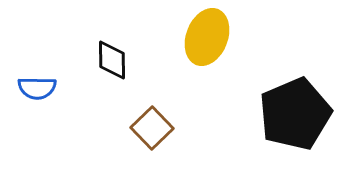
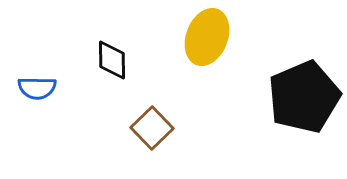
black pentagon: moved 9 px right, 17 px up
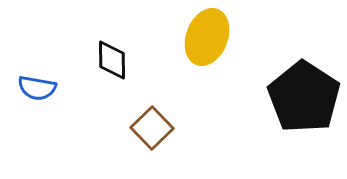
blue semicircle: rotated 9 degrees clockwise
black pentagon: rotated 16 degrees counterclockwise
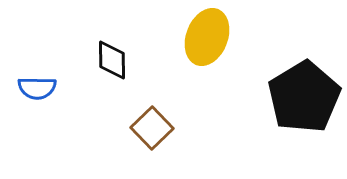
blue semicircle: rotated 9 degrees counterclockwise
black pentagon: rotated 8 degrees clockwise
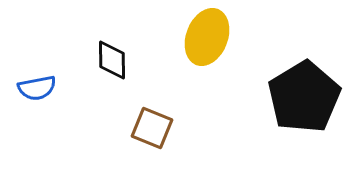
blue semicircle: rotated 12 degrees counterclockwise
brown square: rotated 24 degrees counterclockwise
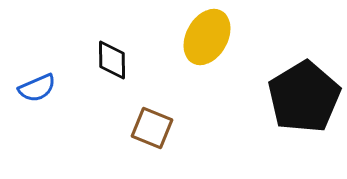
yellow ellipse: rotated 8 degrees clockwise
blue semicircle: rotated 12 degrees counterclockwise
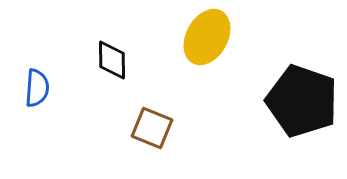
blue semicircle: rotated 63 degrees counterclockwise
black pentagon: moved 2 px left, 4 px down; rotated 22 degrees counterclockwise
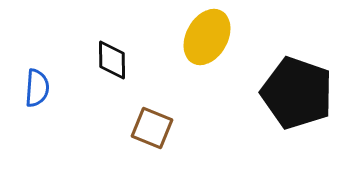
black pentagon: moved 5 px left, 8 px up
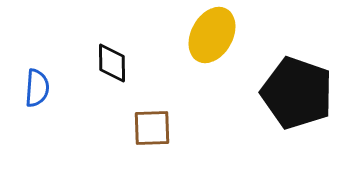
yellow ellipse: moved 5 px right, 2 px up
black diamond: moved 3 px down
brown square: rotated 24 degrees counterclockwise
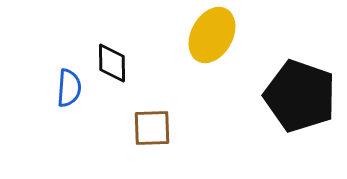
blue semicircle: moved 32 px right
black pentagon: moved 3 px right, 3 px down
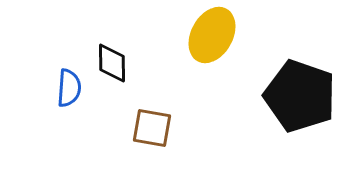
brown square: rotated 12 degrees clockwise
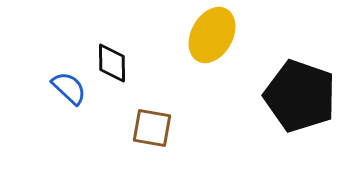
blue semicircle: rotated 51 degrees counterclockwise
